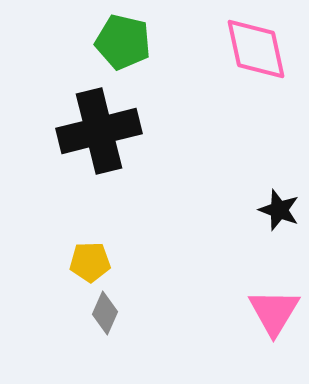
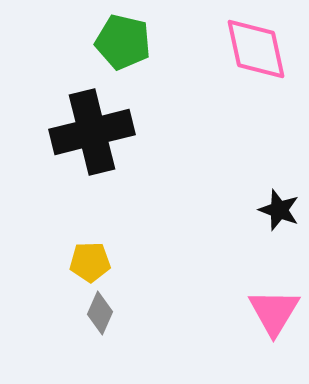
black cross: moved 7 px left, 1 px down
gray diamond: moved 5 px left
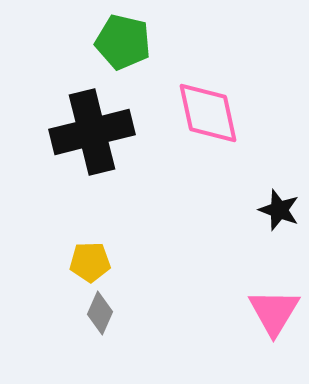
pink diamond: moved 48 px left, 64 px down
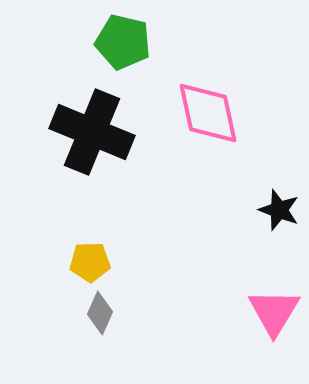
black cross: rotated 36 degrees clockwise
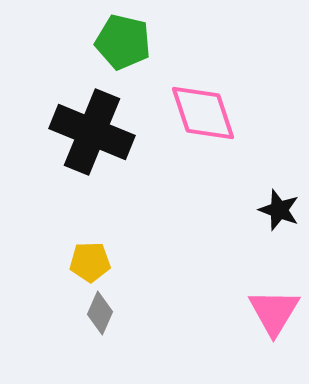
pink diamond: moved 5 px left; rotated 6 degrees counterclockwise
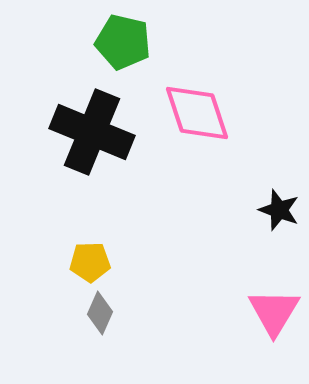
pink diamond: moved 6 px left
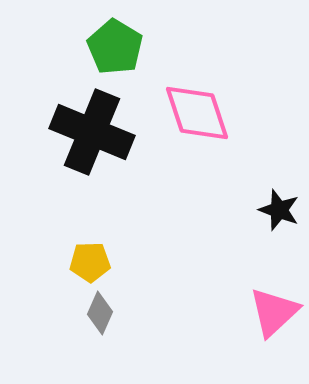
green pentagon: moved 8 px left, 5 px down; rotated 18 degrees clockwise
pink triangle: rotated 16 degrees clockwise
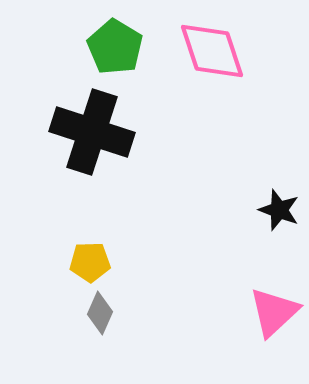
pink diamond: moved 15 px right, 62 px up
black cross: rotated 4 degrees counterclockwise
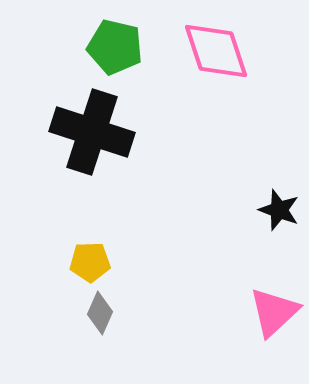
green pentagon: rotated 18 degrees counterclockwise
pink diamond: moved 4 px right
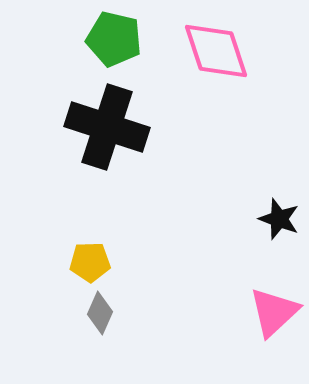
green pentagon: moved 1 px left, 8 px up
black cross: moved 15 px right, 5 px up
black star: moved 9 px down
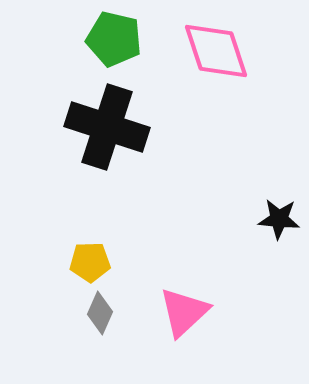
black star: rotated 15 degrees counterclockwise
pink triangle: moved 90 px left
